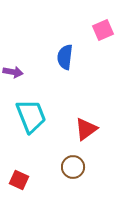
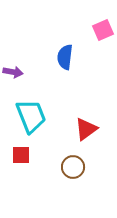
red square: moved 2 px right, 25 px up; rotated 24 degrees counterclockwise
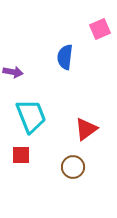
pink square: moved 3 px left, 1 px up
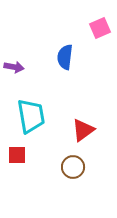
pink square: moved 1 px up
purple arrow: moved 1 px right, 5 px up
cyan trapezoid: rotated 12 degrees clockwise
red triangle: moved 3 px left, 1 px down
red square: moved 4 px left
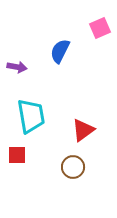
blue semicircle: moved 5 px left, 6 px up; rotated 20 degrees clockwise
purple arrow: moved 3 px right
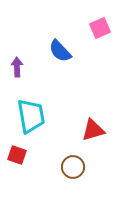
blue semicircle: rotated 70 degrees counterclockwise
purple arrow: rotated 102 degrees counterclockwise
red triangle: moved 10 px right; rotated 20 degrees clockwise
red square: rotated 18 degrees clockwise
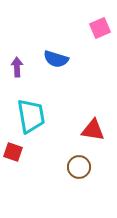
blue semicircle: moved 4 px left, 8 px down; rotated 30 degrees counterclockwise
red triangle: rotated 25 degrees clockwise
red square: moved 4 px left, 3 px up
brown circle: moved 6 px right
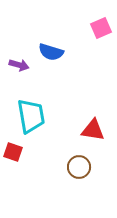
pink square: moved 1 px right
blue semicircle: moved 5 px left, 7 px up
purple arrow: moved 2 px right, 2 px up; rotated 108 degrees clockwise
